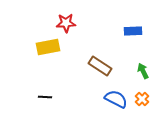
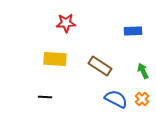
yellow rectangle: moved 7 px right, 12 px down; rotated 15 degrees clockwise
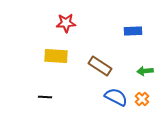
yellow rectangle: moved 1 px right, 3 px up
green arrow: moved 2 px right; rotated 70 degrees counterclockwise
blue semicircle: moved 2 px up
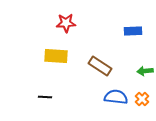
blue semicircle: rotated 20 degrees counterclockwise
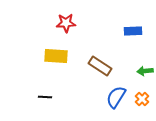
blue semicircle: rotated 65 degrees counterclockwise
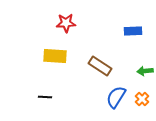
yellow rectangle: moved 1 px left
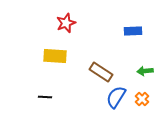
red star: rotated 18 degrees counterclockwise
brown rectangle: moved 1 px right, 6 px down
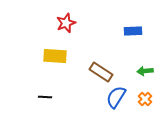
orange cross: moved 3 px right
